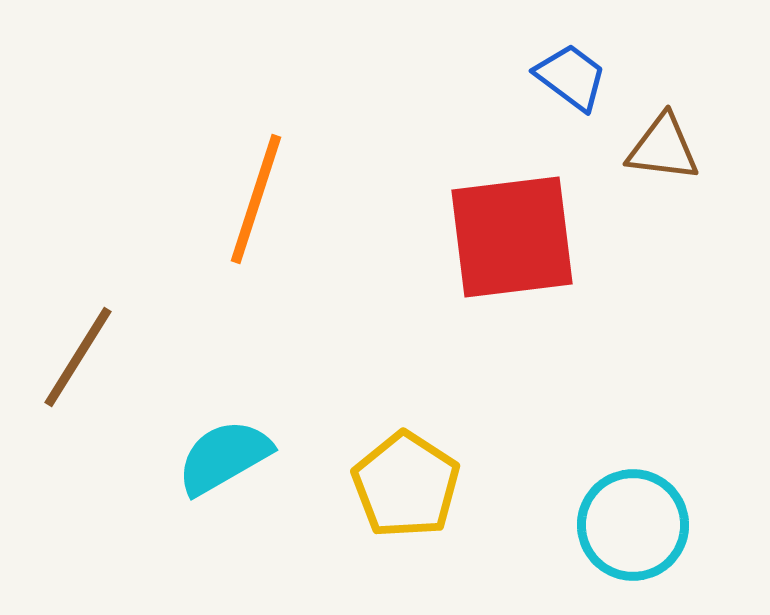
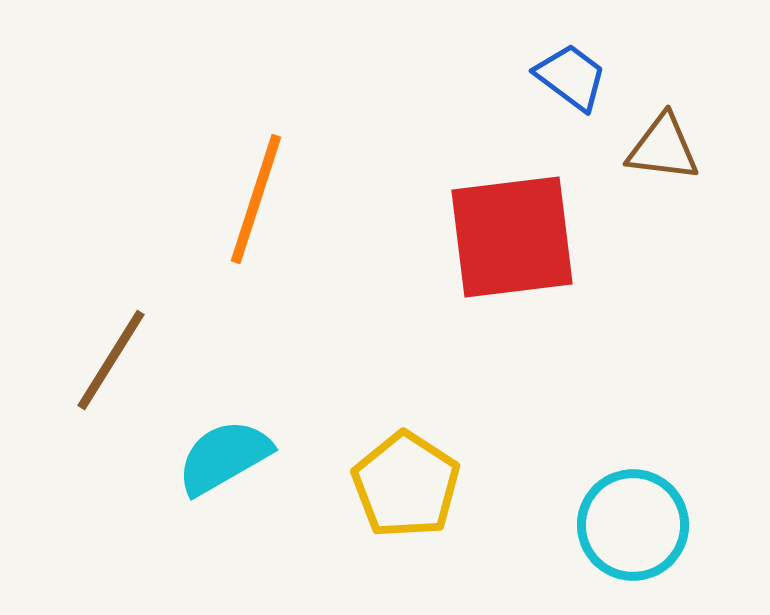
brown line: moved 33 px right, 3 px down
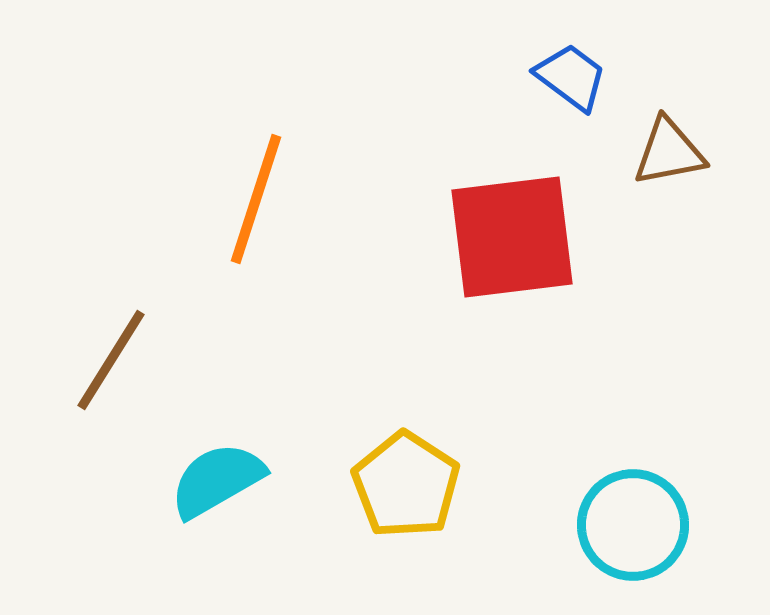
brown triangle: moved 6 px right, 4 px down; rotated 18 degrees counterclockwise
cyan semicircle: moved 7 px left, 23 px down
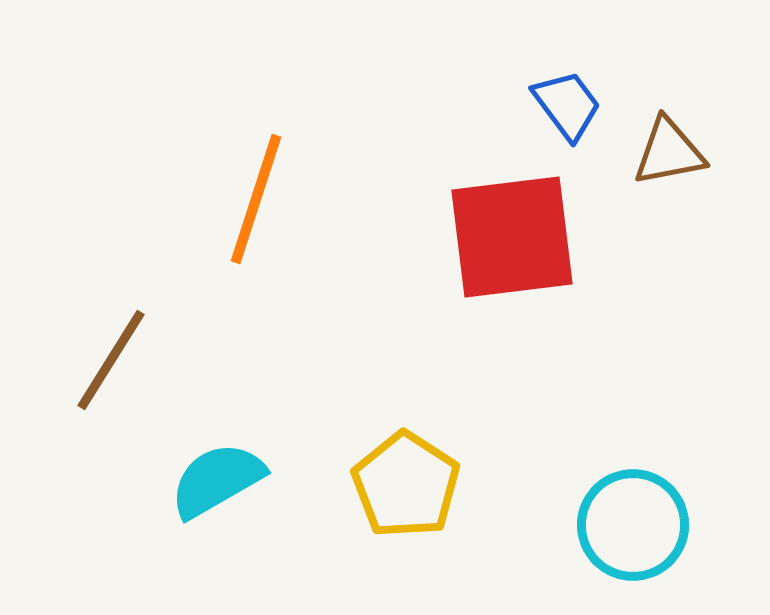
blue trapezoid: moved 4 px left, 28 px down; rotated 16 degrees clockwise
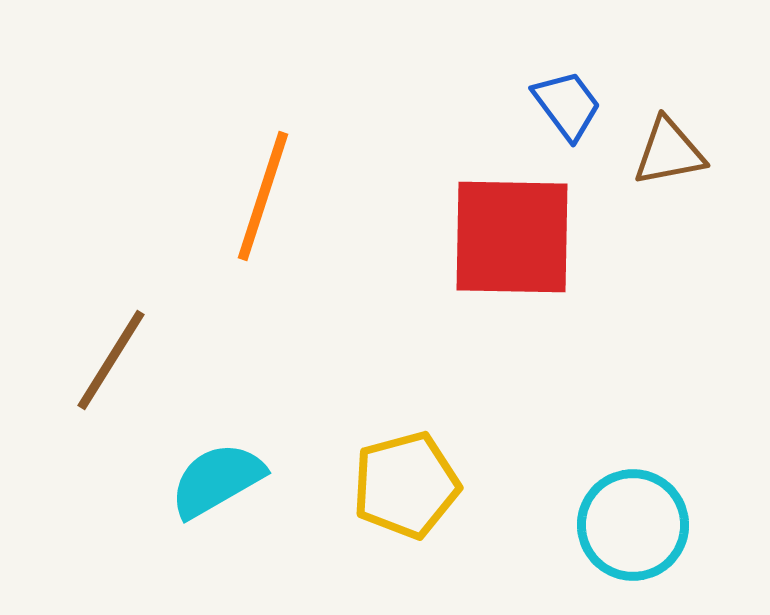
orange line: moved 7 px right, 3 px up
red square: rotated 8 degrees clockwise
yellow pentagon: rotated 24 degrees clockwise
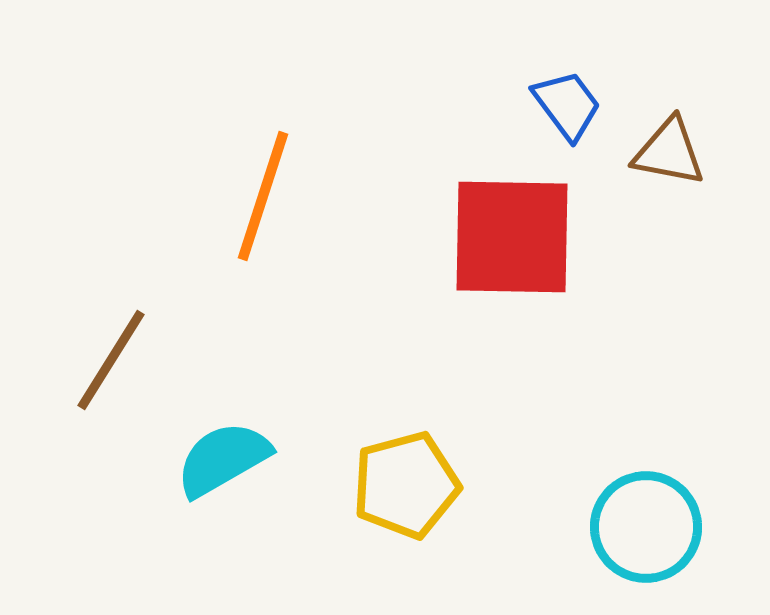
brown triangle: rotated 22 degrees clockwise
cyan semicircle: moved 6 px right, 21 px up
cyan circle: moved 13 px right, 2 px down
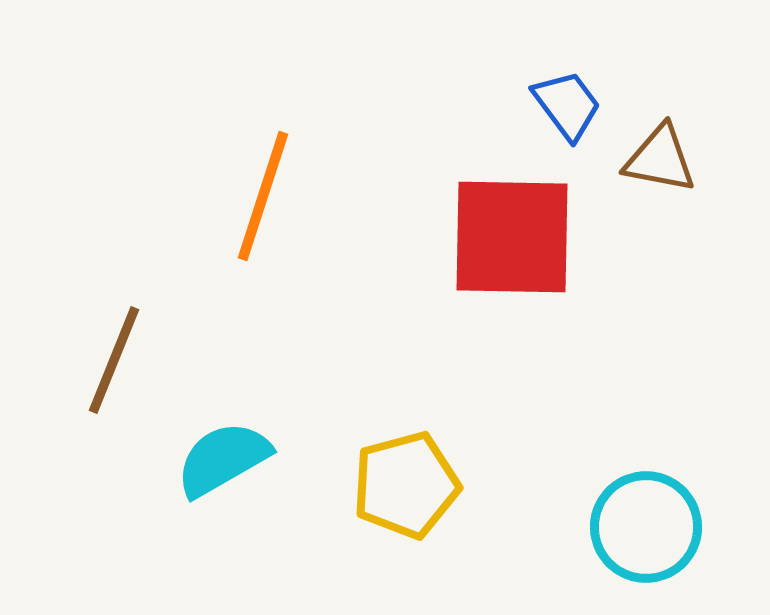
brown triangle: moved 9 px left, 7 px down
brown line: moved 3 px right; rotated 10 degrees counterclockwise
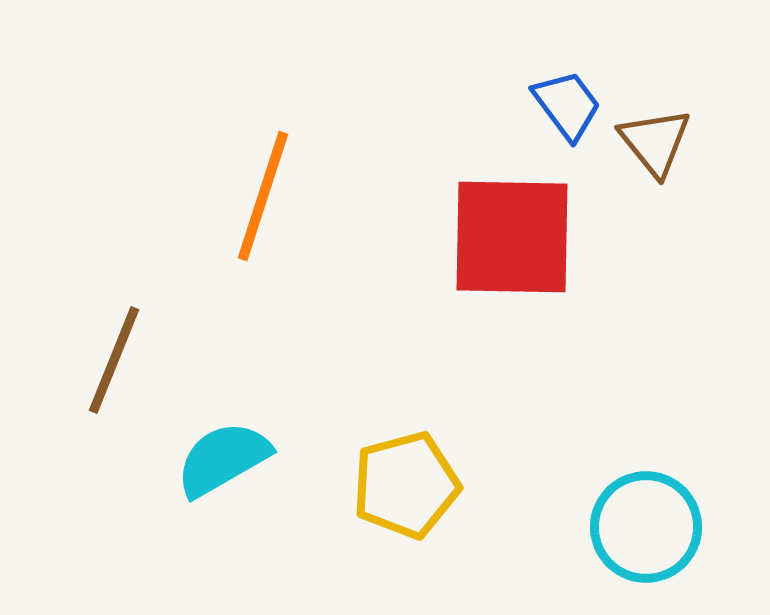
brown triangle: moved 5 px left, 17 px up; rotated 40 degrees clockwise
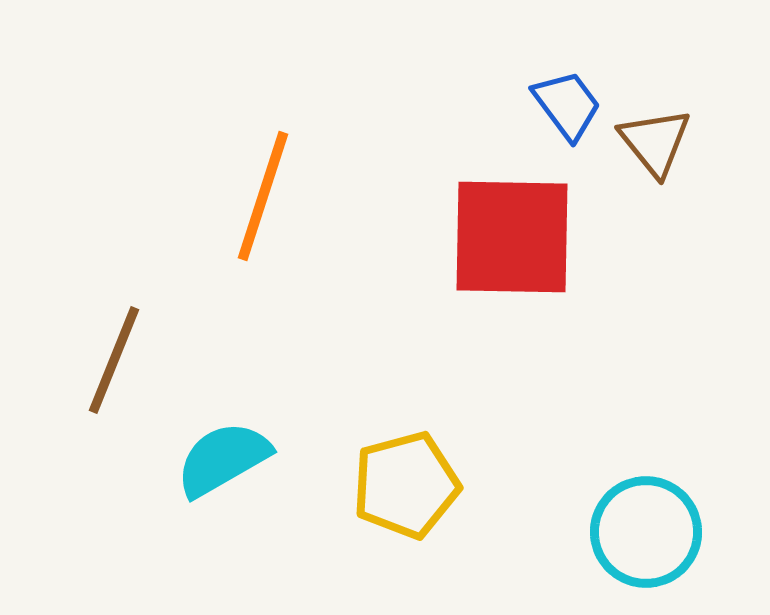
cyan circle: moved 5 px down
